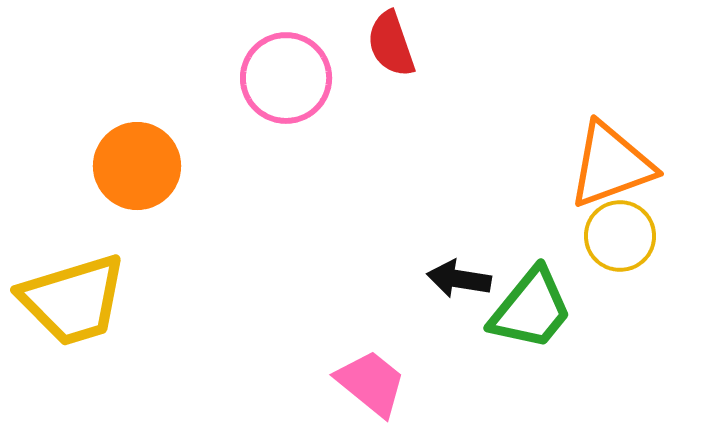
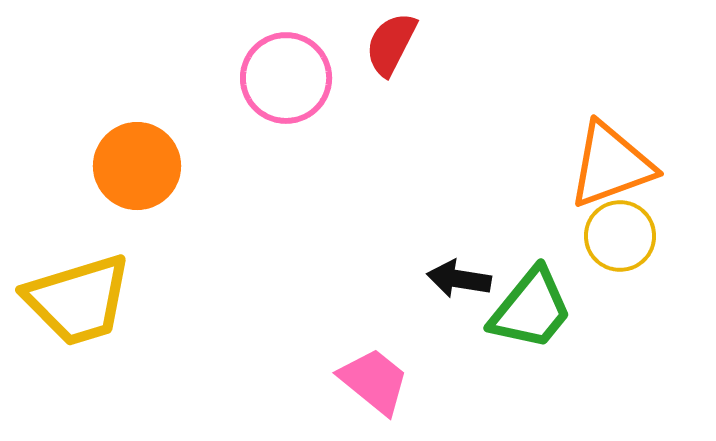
red semicircle: rotated 46 degrees clockwise
yellow trapezoid: moved 5 px right
pink trapezoid: moved 3 px right, 2 px up
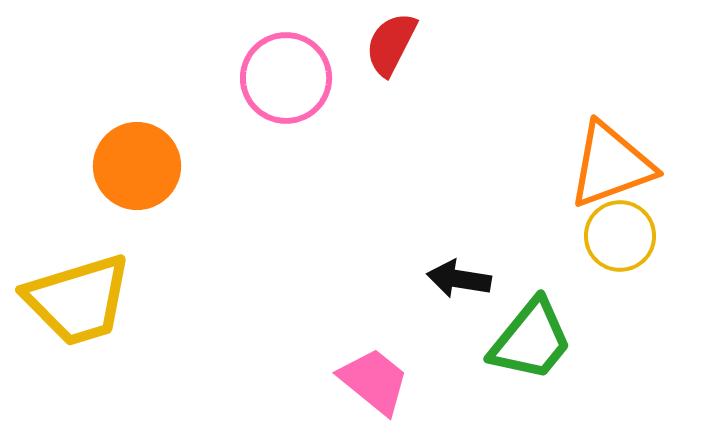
green trapezoid: moved 31 px down
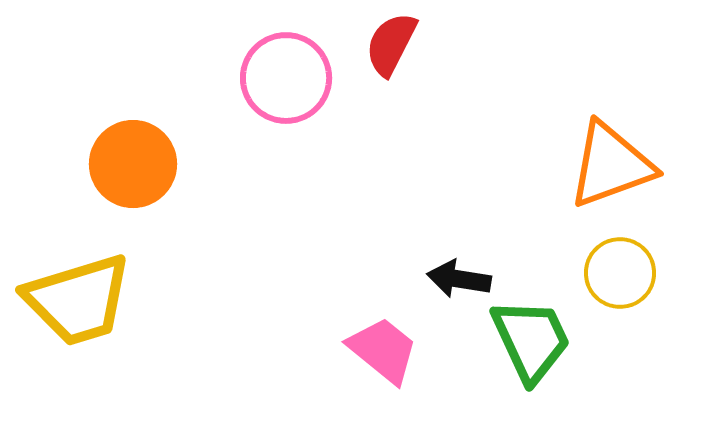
orange circle: moved 4 px left, 2 px up
yellow circle: moved 37 px down
green trapezoid: rotated 64 degrees counterclockwise
pink trapezoid: moved 9 px right, 31 px up
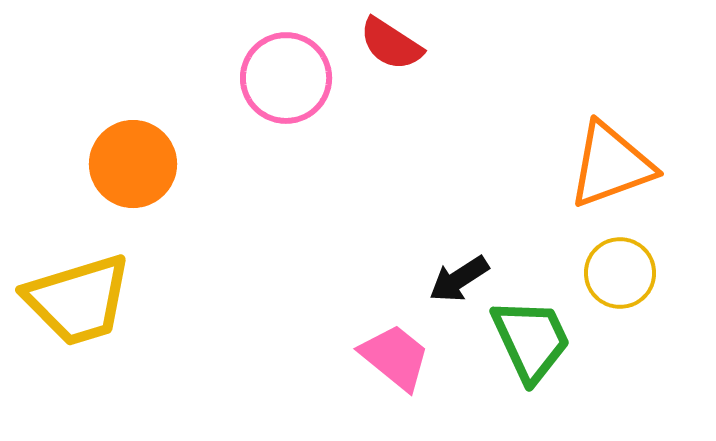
red semicircle: rotated 84 degrees counterclockwise
black arrow: rotated 42 degrees counterclockwise
pink trapezoid: moved 12 px right, 7 px down
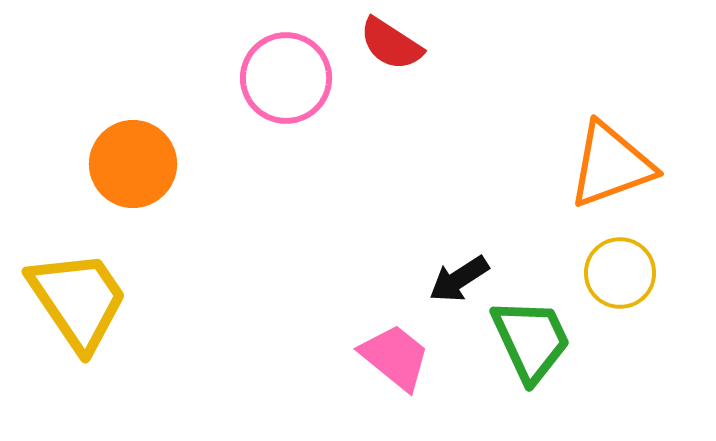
yellow trapezoid: rotated 107 degrees counterclockwise
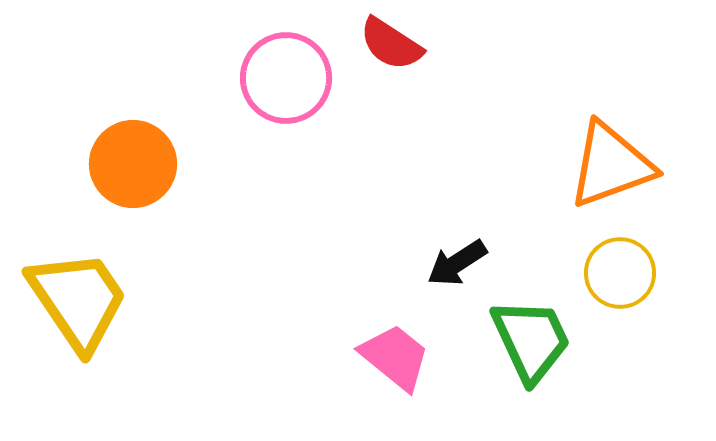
black arrow: moved 2 px left, 16 px up
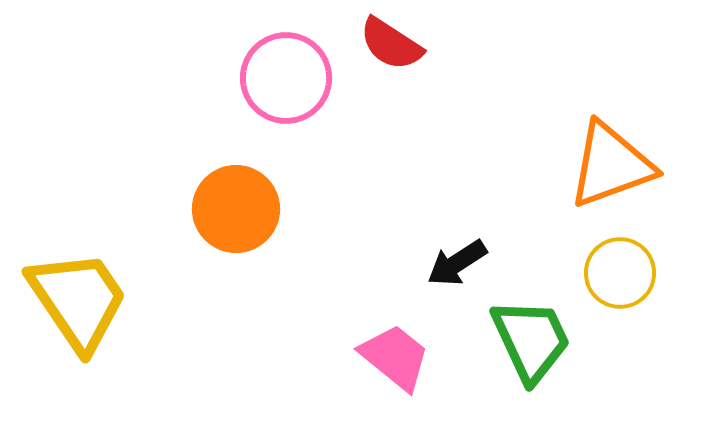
orange circle: moved 103 px right, 45 px down
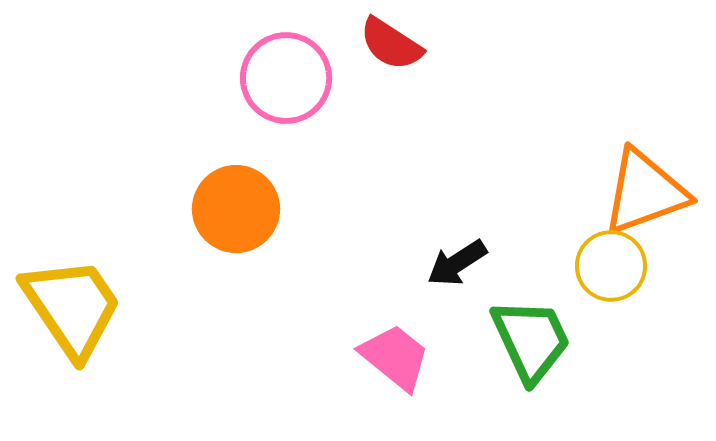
orange triangle: moved 34 px right, 27 px down
yellow circle: moved 9 px left, 7 px up
yellow trapezoid: moved 6 px left, 7 px down
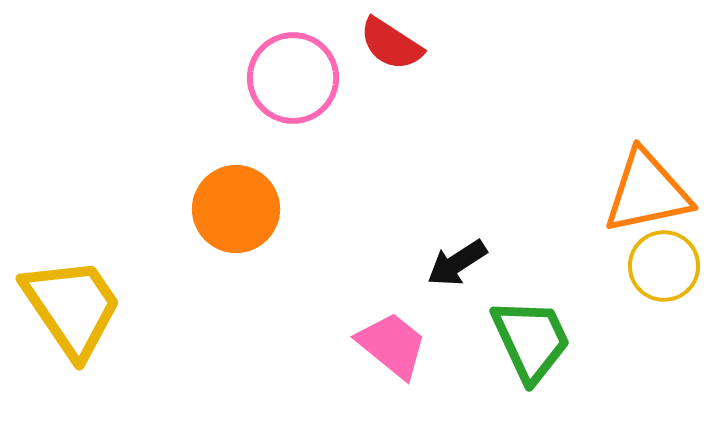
pink circle: moved 7 px right
orange triangle: moved 2 px right; rotated 8 degrees clockwise
yellow circle: moved 53 px right
pink trapezoid: moved 3 px left, 12 px up
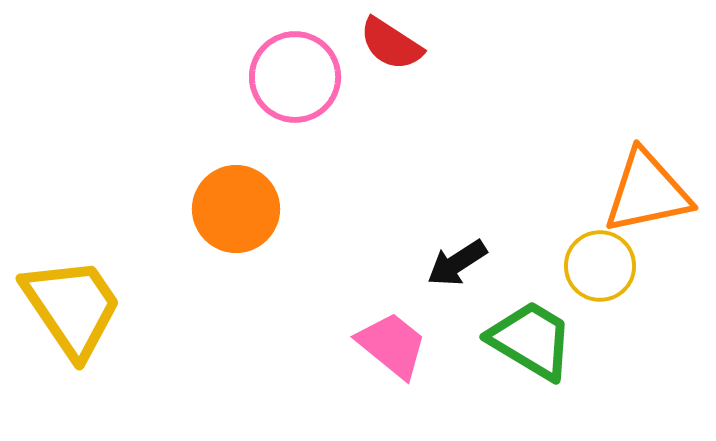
pink circle: moved 2 px right, 1 px up
yellow circle: moved 64 px left
green trapezoid: rotated 34 degrees counterclockwise
